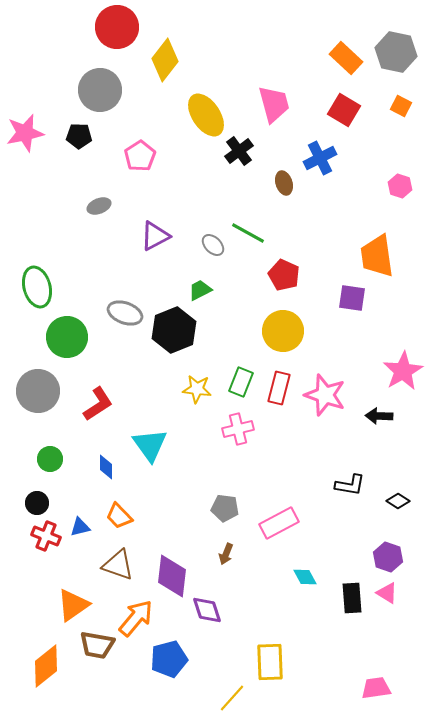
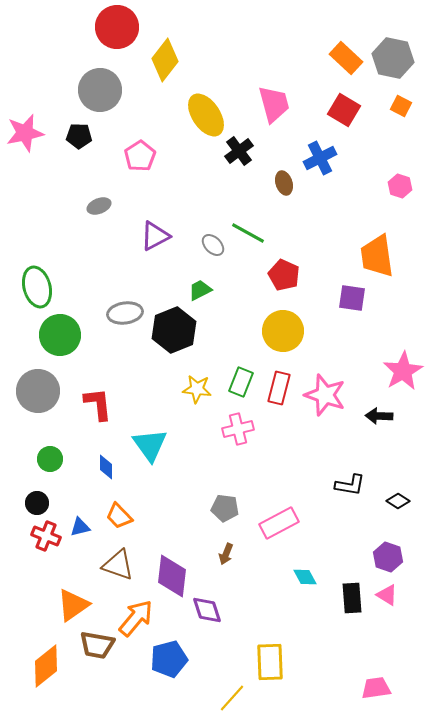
gray hexagon at (396, 52): moved 3 px left, 6 px down
gray ellipse at (125, 313): rotated 28 degrees counterclockwise
green circle at (67, 337): moved 7 px left, 2 px up
red L-shape at (98, 404): rotated 63 degrees counterclockwise
pink triangle at (387, 593): moved 2 px down
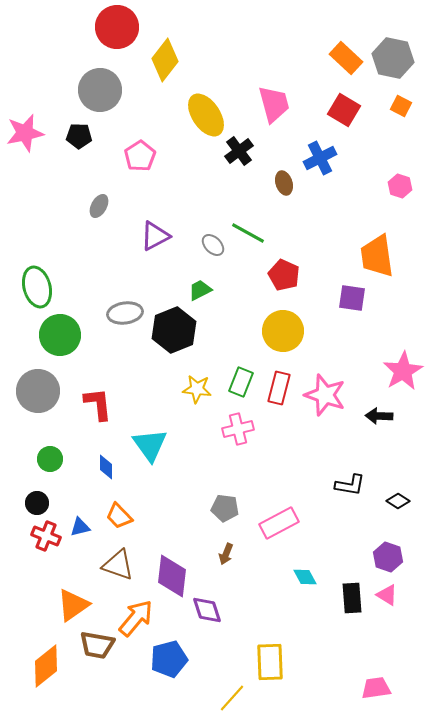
gray ellipse at (99, 206): rotated 40 degrees counterclockwise
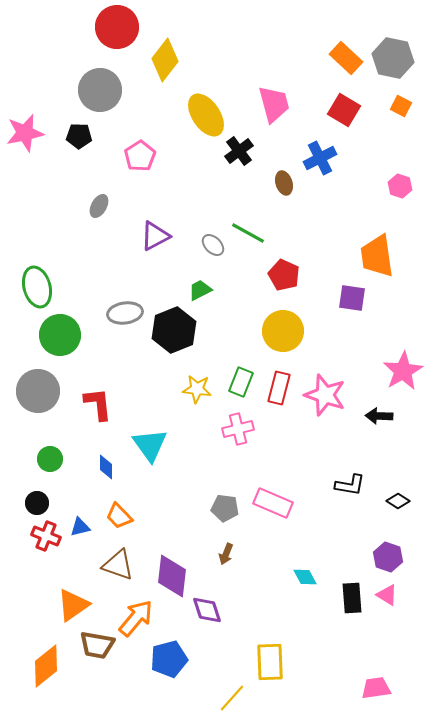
pink rectangle at (279, 523): moved 6 px left, 20 px up; rotated 51 degrees clockwise
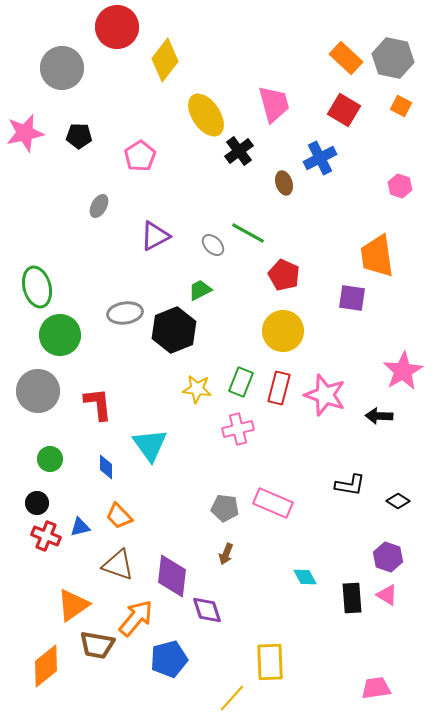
gray circle at (100, 90): moved 38 px left, 22 px up
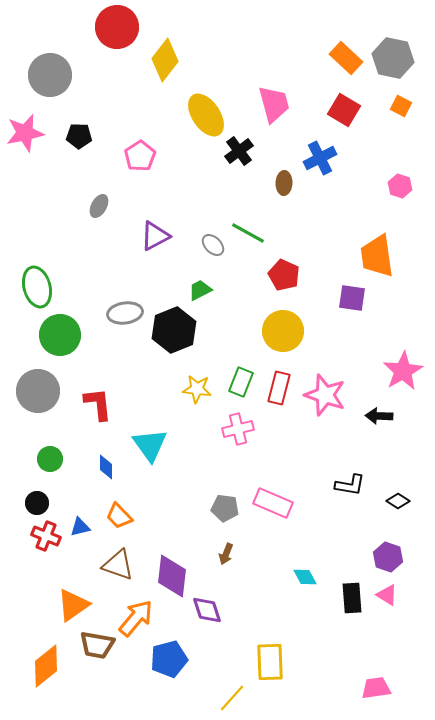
gray circle at (62, 68): moved 12 px left, 7 px down
brown ellipse at (284, 183): rotated 20 degrees clockwise
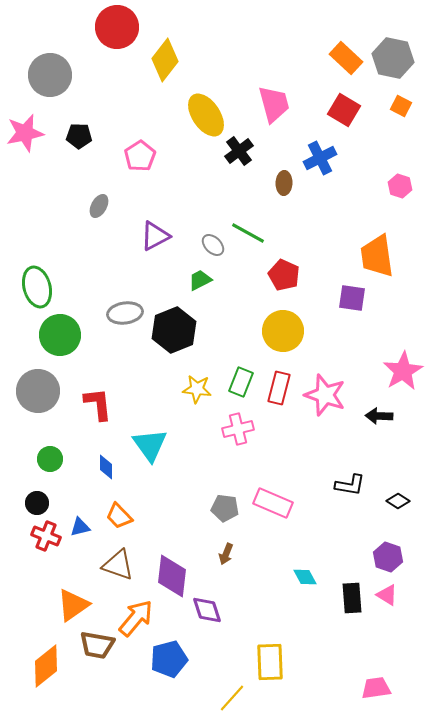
green trapezoid at (200, 290): moved 10 px up
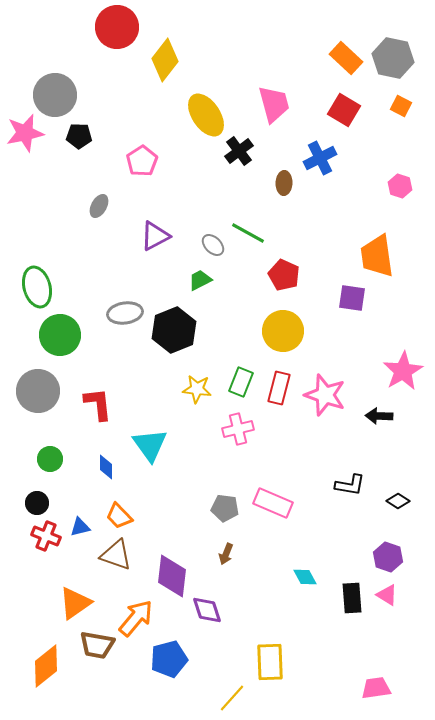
gray circle at (50, 75): moved 5 px right, 20 px down
pink pentagon at (140, 156): moved 2 px right, 5 px down
brown triangle at (118, 565): moved 2 px left, 10 px up
orange triangle at (73, 605): moved 2 px right, 2 px up
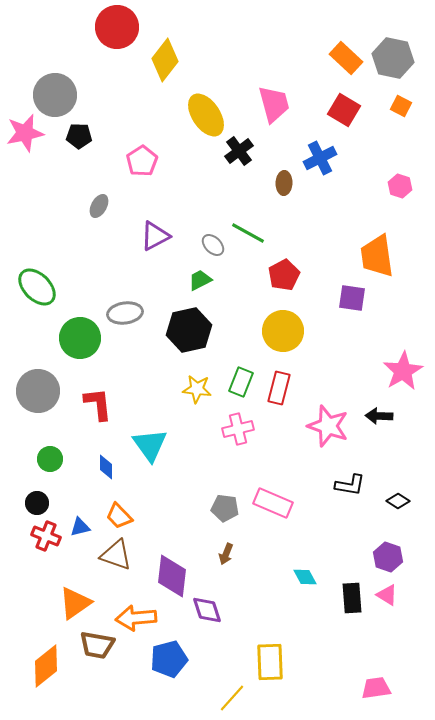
red pentagon at (284, 275): rotated 20 degrees clockwise
green ellipse at (37, 287): rotated 30 degrees counterclockwise
black hexagon at (174, 330): moved 15 px right; rotated 9 degrees clockwise
green circle at (60, 335): moved 20 px right, 3 px down
pink star at (325, 395): moved 3 px right, 31 px down
orange arrow at (136, 618): rotated 135 degrees counterclockwise
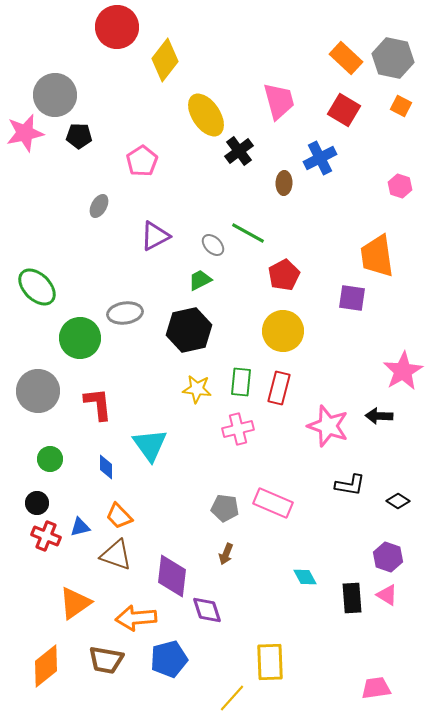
pink trapezoid at (274, 104): moved 5 px right, 3 px up
green rectangle at (241, 382): rotated 16 degrees counterclockwise
brown trapezoid at (97, 645): moved 9 px right, 15 px down
